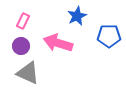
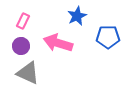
blue pentagon: moved 1 px left, 1 px down
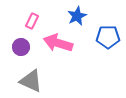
pink rectangle: moved 9 px right
purple circle: moved 1 px down
gray triangle: moved 3 px right, 8 px down
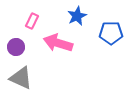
blue pentagon: moved 3 px right, 4 px up
purple circle: moved 5 px left
gray triangle: moved 10 px left, 3 px up
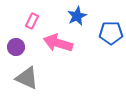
gray triangle: moved 6 px right
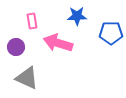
blue star: rotated 24 degrees clockwise
pink rectangle: rotated 35 degrees counterclockwise
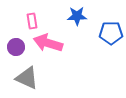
pink arrow: moved 10 px left
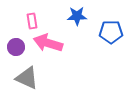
blue pentagon: moved 1 px up
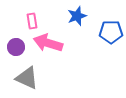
blue star: rotated 18 degrees counterclockwise
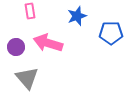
pink rectangle: moved 2 px left, 10 px up
blue pentagon: moved 1 px down
gray triangle: rotated 25 degrees clockwise
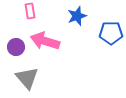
pink arrow: moved 3 px left, 2 px up
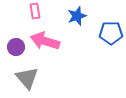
pink rectangle: moved 5 px right
